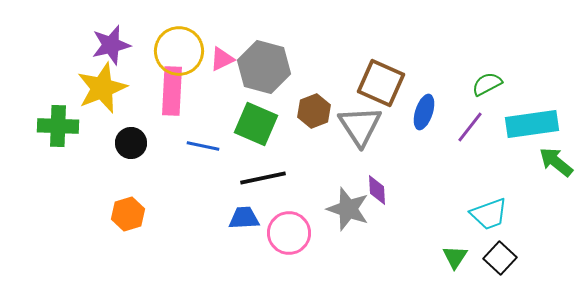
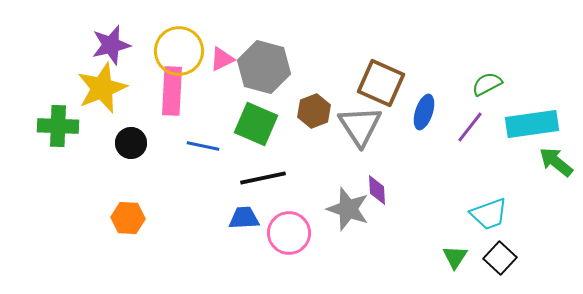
orange hexagon: moved 4 px down; rotated 20 degrees clockwise
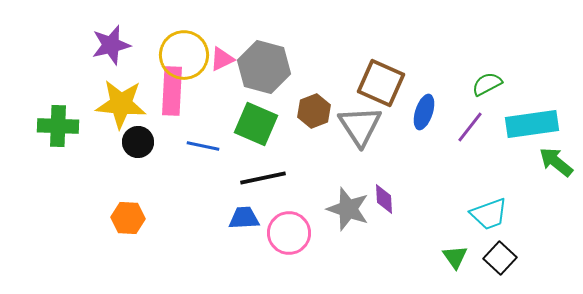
yellow circle: moved 5 px right, 4 px down
yellow star: moved 19 px right, 16 px down; rotated 27 degrees clockwise
black circle: moved 7 px right, 1 px up
purple diamond: moved 7 px right, 9 px down
green triangle: rotated 8 degrees counterclockwise
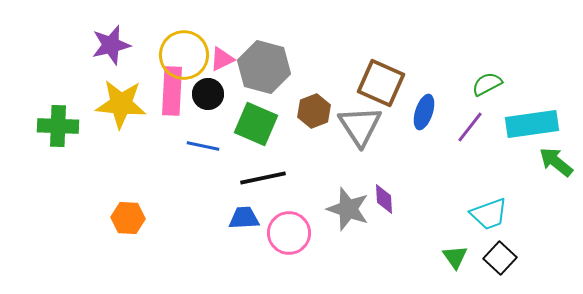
black circle: moved 70 px right, 48 px up
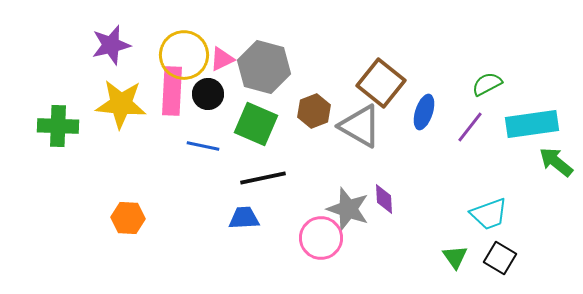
brown square: rotated 15 degrees clockwise
gray triangle: rotated 27 degrees counterclockwise
pink circle: moved 32 px right, 5 px down
black square: rotated 12 degrees counterclockwise
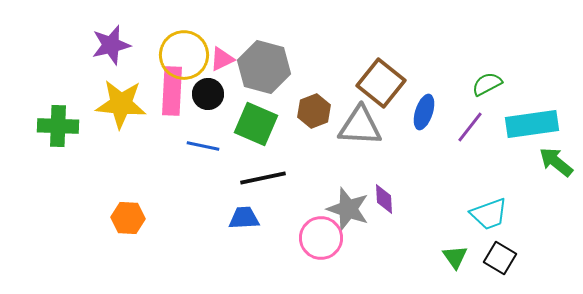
gray triangle: rotated 27 degrees counterclockwise
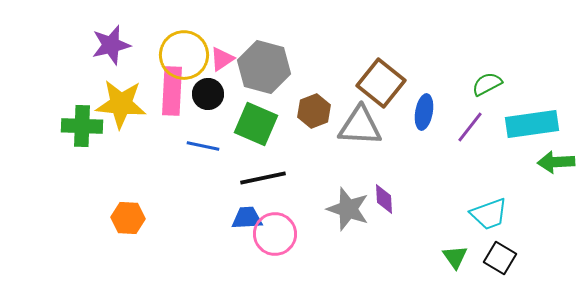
pink triangle: rotated 8 degrees counterclockwise
blue ellipse: rotated 8 degrees counterclockwise
green cross: moved 24 px right
green arrow: rotated 42 degrees counterclockwise
blue trapezoid: moved 3 px right
pink circle: moved 46 px left, 4 px up
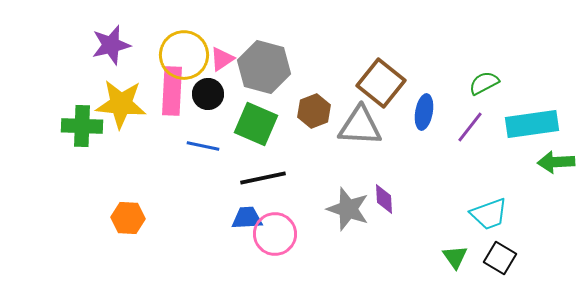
green semicircle: moved 3 px left, 1 px up
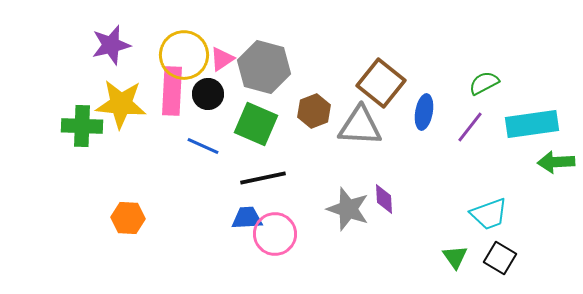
blue line: rotated 12 degrees clockwise
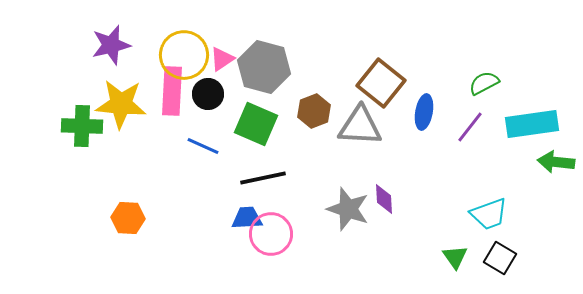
green arrow: rotated 9 degrees clockwise
pink circle: moved 4 px left
